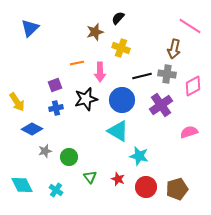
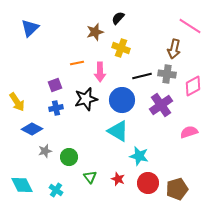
red circle: moved 2 px right, 4 px up
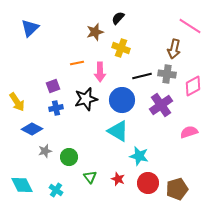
purple square: moved 2 px left, 1 px down
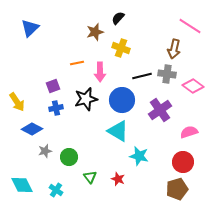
pink diamond: rotated 65 degrees clockwise
purple cross: moved 1 px left, 5 px down
red circle: moved 35 px right, 21 px up
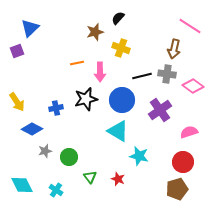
purple square: moved 36 px left, 35 px up
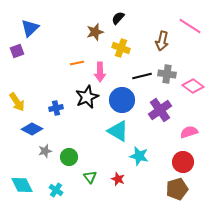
brown arrow: moved 12 px left, 8 px up
black star: moved 1 px right, 2 px up; rotated 10 degrees counterclockwise
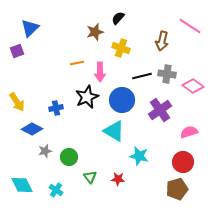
cyan triangle: moved 4 px left
red star: rotated 16 degrees counterclockwise
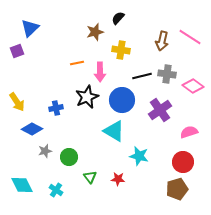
pink line: moved 11 px down
yellow cross: moved 2 px down; rotated 12 degrees counterclockwise
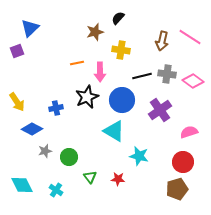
pink diamond: moved 5 px up
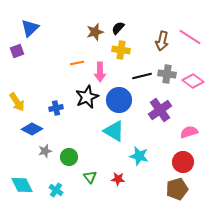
black semicircle: moved 10 px down
blue circle: moved 3 px left
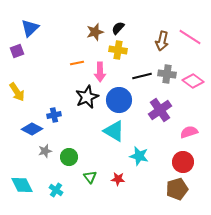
yellow cross: moved 3 px left
yellow arrow: moved 10 px up
blue cross: moved 2 px left, 7 px down
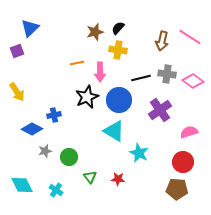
black line: moved 1 px left, 2 px down
cyan star: moved 3 px up; rotated 12 degrees clockwise
brown pentagon: rotated 20 degrees clockwise
